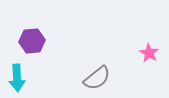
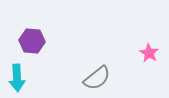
purple hexagon: rotated 10 degrees clockwise
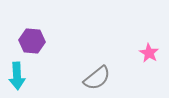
cyan arrow: moved 2 px up
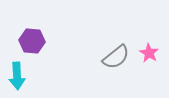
gray semicircle: moved 19 px right, 21 px up
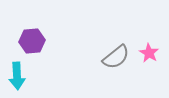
purple hexagon: rotated 10 degrees counterclockwise
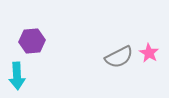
gray semicircle: moved 3 px right; rotated 12 degrees clockwise
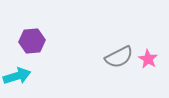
pink star: moved 1 px left, 6 px down
cyan arrow: rotated 104 degrees counterclockwise
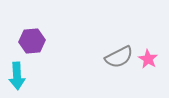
cyan arrow: rotated 104 degrees clockwise
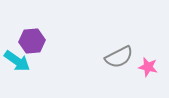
pink star: moved 8 px down; rotated 18 degrees counterclockwise
cyan arrow: moved 15 px up; rotated 52 degrees counterclockwise
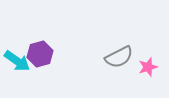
purple hexagon: moved 8 px right, 13 px down; rotated 10 degrees counterclockwise
pink star: rotated 30 degrees counterclockwise
